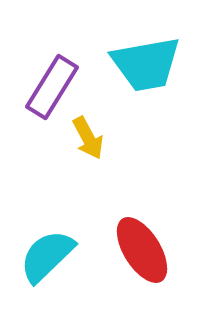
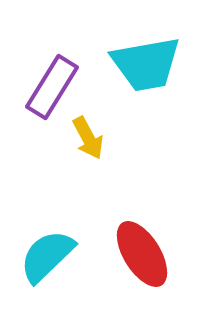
red ellipse: moved 4 px down
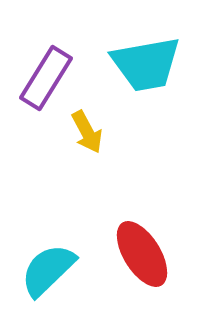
purple rectangle: moved 6 px left, 9 px up
yellow arrow: moved 1 px left, 6 px up
cyan semicircle: moved 1 px right, 14 px down
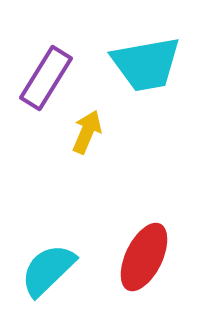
yellow arrow: rotated 129 degrees counterclockwise
red ellipse: moved 2 px right, 3 px down; rotated 58 degrees clockwise
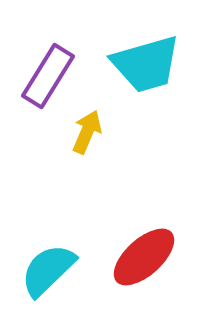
cyan trapezoid: rotated 6 degrees counterclockwise
purple rectangle: moved 2 px right, 2 px up
red ellipse: rotated 22 degrees clockwise
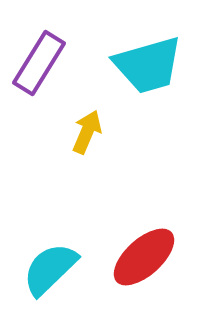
cyan trapezoid: moved 2 px right, 1 px down
purple rectangle: moved 9 px left, 13 px up
cyan semicircle: moved 2 px right, 1 px up
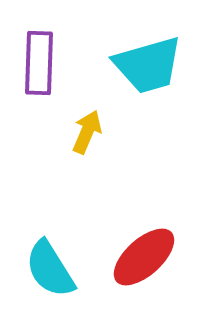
purple rectangle: rotated 30 degrees counterclockwise
cyan semicircle: rotated 78 degrees counterclockwise
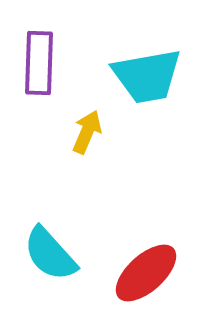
cyan trapezoid: moved 1 px left, 11 px down; rotated 6 degrees clockwise
red ellipse: moved 2 px right, 16 px down
cyan semicircle: moved 15 px up; rotated 10 degrees counterclockwise
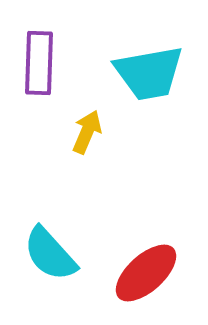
cyan trapezoid: moved 2 px right, 3 px up
